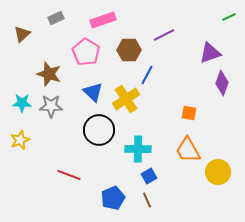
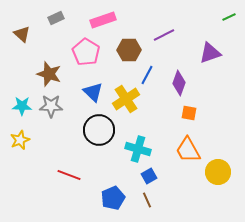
brown triangle: rotated 36 degrees counterclockwise
purple diamond: moved 43 px left
cyan star: moved 3 px down
cyan cross: rotated 15 degrees clockwise
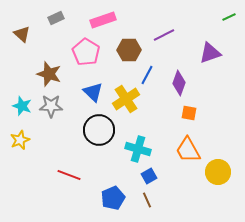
cyan star: rotated 18 degrees clockwise
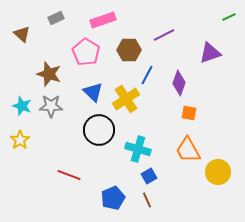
yellow star: rotated 12 degrees counterclockwise
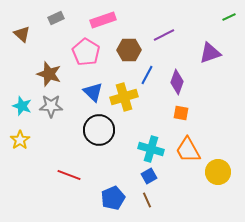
purple diamond: moved 2 px left, 1 px up
yellow cross: moved 2 px left, 2 px up; rotated 16 degrees clockwise
orange square: moved 8 px left
cyan cross: moved 13 px right
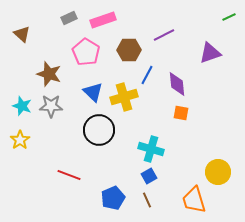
gray rectangle: moved 13 px right
purple diamond: moved 2 px down; rotated 25 degrees counterclockwise
orange trapezoid: moved 6 px right, 50 px down; rotated 12 degrees clockwise
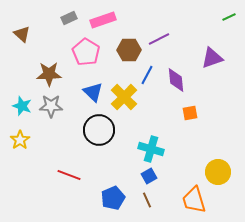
purple line: moved 5 px left, 4 px down
purple triangle: moved 2 px right, 5 px down
brown star: rotated 20 degrees counterclockwise
purple diamond: moved 1 px left, 4 px up
yellow cross: rotated 28 degrees counterclockwise
orange square: moved 9 px right; rotated 21 degrees counterclockwise
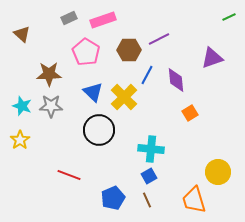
orange square: rotated 21 degrees counterclockwise
cyan cross: rotated 10 degrees counterclockwise
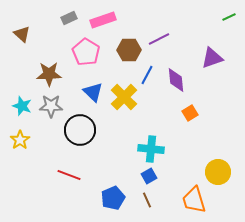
black circle: moved 19 px left
